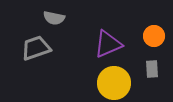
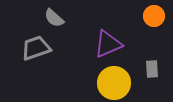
gray semicircle: rotated 30 degrees clockwise
orange circle: moved 20 px up
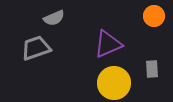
gray semicircle: rotated 65 degrees counterclockwise
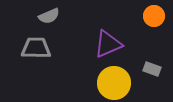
gray semicircle: moved 5 px left, 2 px up
gray trapezoid: rotated 20 degrees clockwise
gray rectangle: rotated 66 degrees counterclockwise
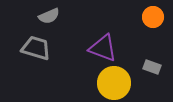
orange circle: moved 1 px left, 1 px down
purple triangle: moved 5 px left, 4 px down; rotated 44 degrees clockwise
gray trapezoid: rotated 16 degrees clockwise
gray rectangle: moved 2 px up
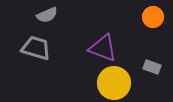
gray semicircle: moved 2 px left, 1 px up
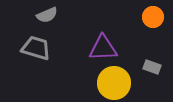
purple triangle: rotated 24 degrees counterclockwise
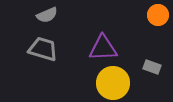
orange circle: moved 5 px right, 2 px up
gray trapezoid: moved 7 px right, 1 px down
yellow circle: moved 1 px left
